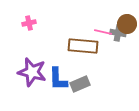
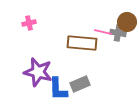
brown circle: moved 2 px up
brown rectangle: moved 1 px left, 3 px up
purple star: moved 6 px right
blue L-shape: moved 10 px down
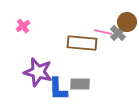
pink cross: moved 6 px left, 3 px down; rotated 24 degrees counterclockwise
gray cross: rotated 35 degrees clockwise
gray rectangle: rotated 24 degrees clockwise
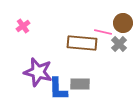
brown circle: moved 4 px left, 1 px down
gray cross: moved 1 px right, 11 px down
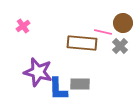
gray cross: moved 1 px right, 2 px down
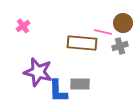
gray cross: rotated 28 degrees clockwise
blue L-shape: moved 2 px down
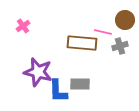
brown circle: moved 2 px right, 3 px up
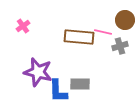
brown rectangle: moved 3 px left, 6 px up
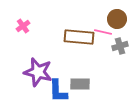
brown circle: moved 8 px left, 1 px up
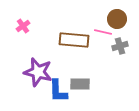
brown rectangle: moved 5 px left, 3 px down
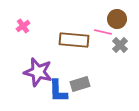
gray cross: moved 1 px up; rotated 28 degrees counterclockwise
gray rectangle: rotated 18 degrees counterclockwise
